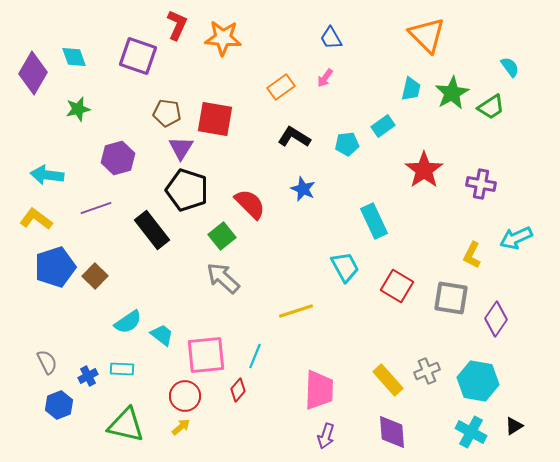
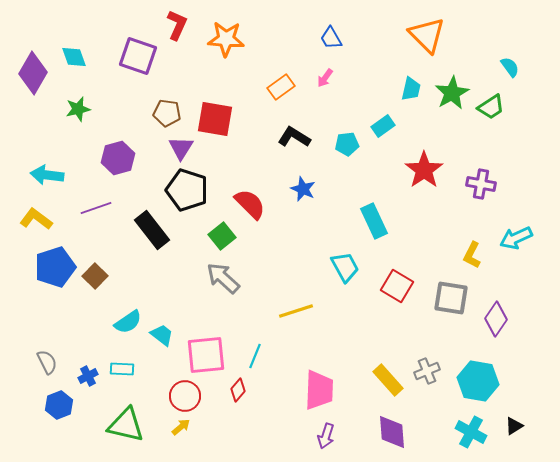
orange star at (223, 38): moved 3 px right, 1 px down
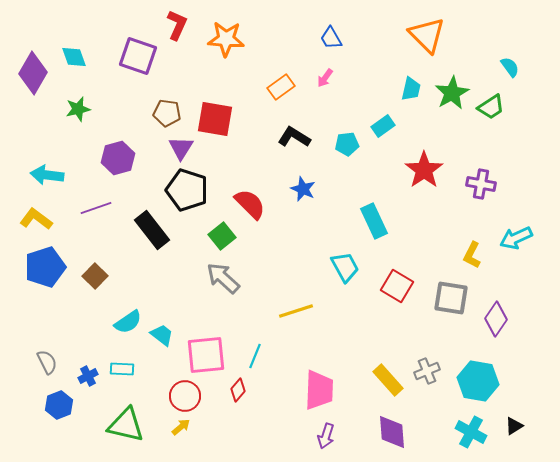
blue pentagon at (55, 267): moved 10 px left
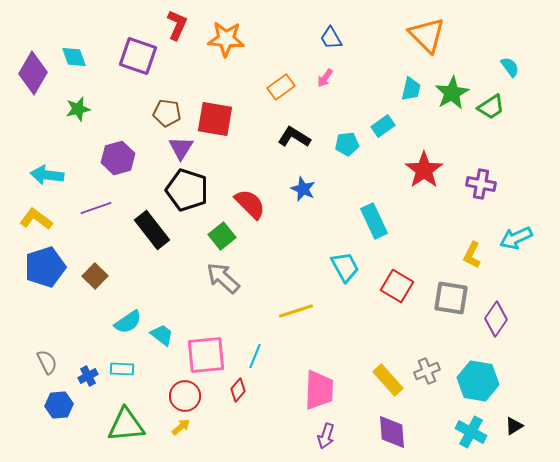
blue hexagon at (59, 405): rotated 16 degrees clockwise
green triangle at (126, 425): rotated 18 degrees counterclockwise
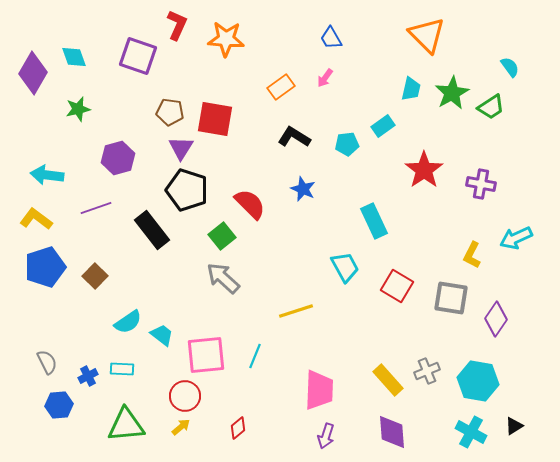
brown pentagon at (167, 113): moved 3 px right, 1 px up
red diamond at (238, 390): moved 38 px down; rotated 10 degrees clockwise
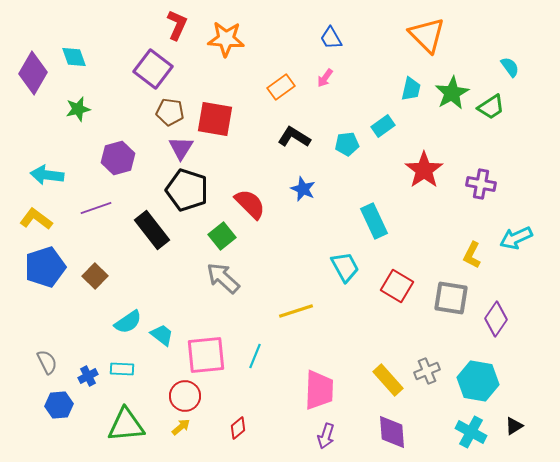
purple square at (138, 56): moved 15 px right, 13 px down; rotated 18 degrees clockwise
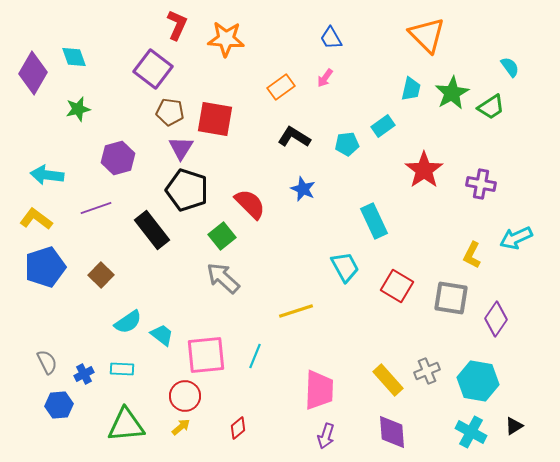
brown square at (95, 276): moved 6 px right, 1 px up
blue cross at (88, 376): moved 4 px left, 2 px up
